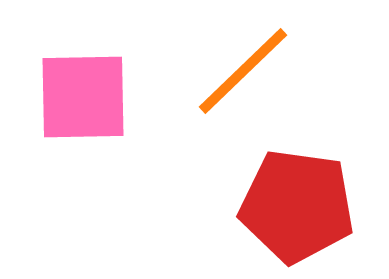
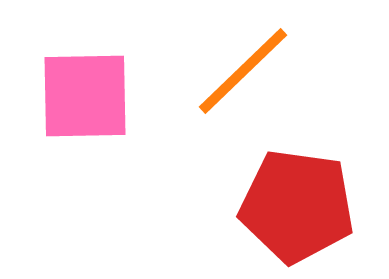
pink square: moved 2 px right, 1 px up
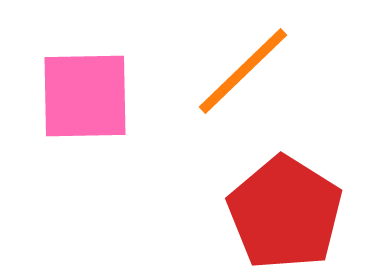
red pentagon: moved 12 px left, 7 px down; rotated 24 degrees clockwise
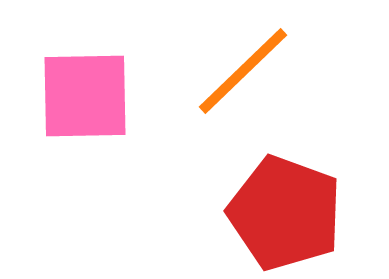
red pentagon: rotated 12 degrees counterclockwise
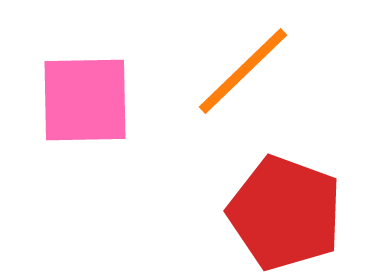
pink square: moved 4 px down
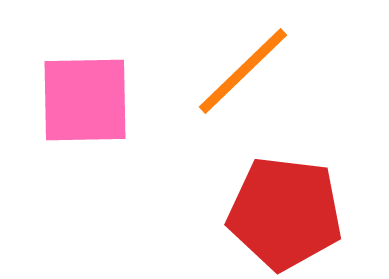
red pentagon: rotated 13 degrees counterclockwise
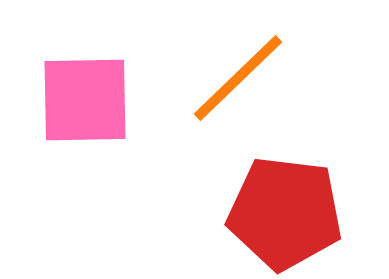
orange line: moved 5 px left, 7 px down
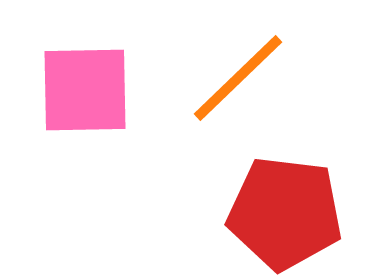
pink square: moved 10 px up
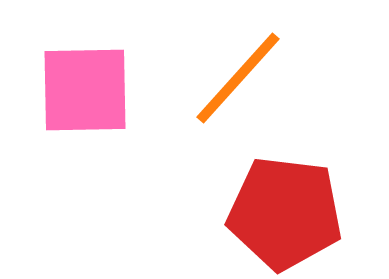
orange line: rotated 4 degrees counterclockwise
